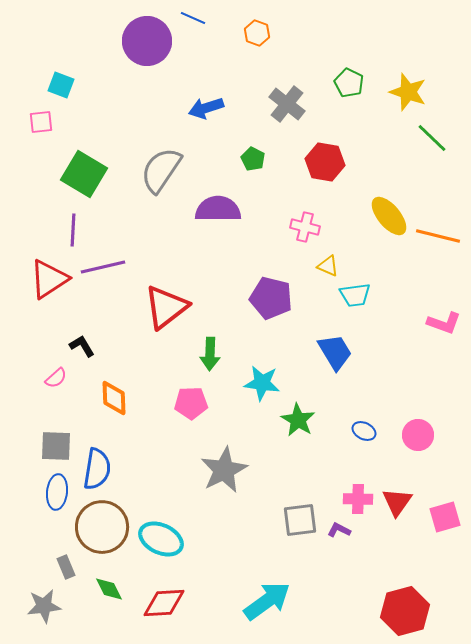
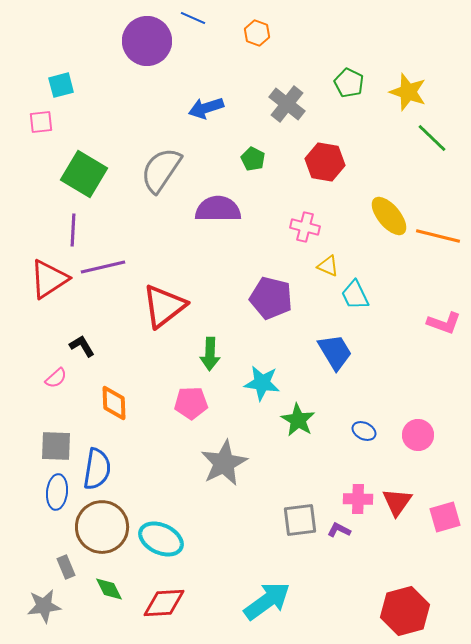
cyan square at (61, 85): rotated 36 degrees counterclockwise
cyan trapezoid at (355, 295): rotated 72 degrees clockwise
red triangle at (166, 307): moved 2 px left, 1 px up
orange diamond at (114, 398): moved 5 px down
gray star at (224, 470): moved 7 px up
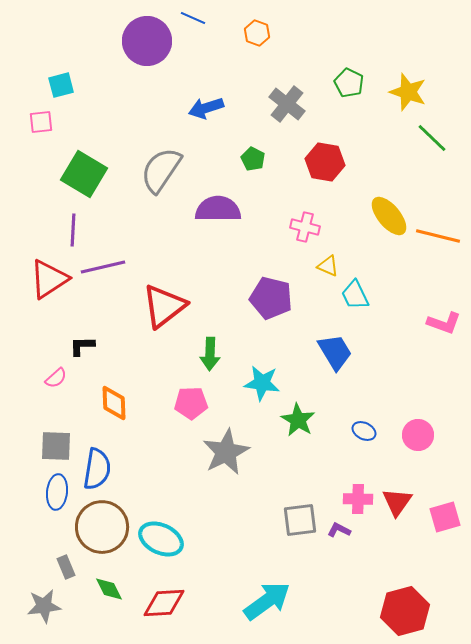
black L-shape at (82, 346): rotated 60 degrees counterclockwise
gray star at (224, 463): moved 2 px right, 11 px up
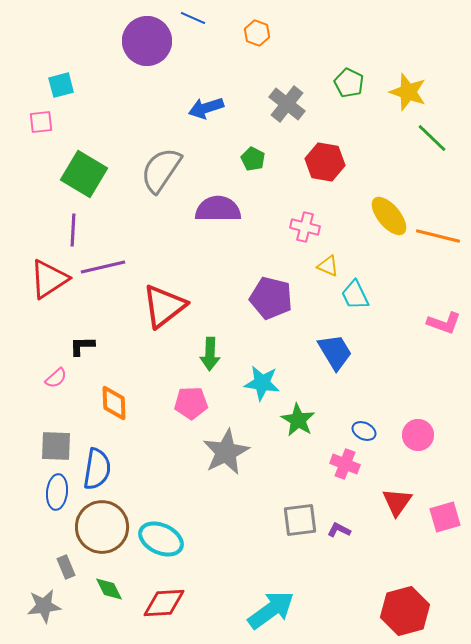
pink cross at (358, 499): moved 13 px left, 35 px up; rotated 20 degrees clockwise
cyan arrow at (267, 601): moved 4 px right, 9 px down
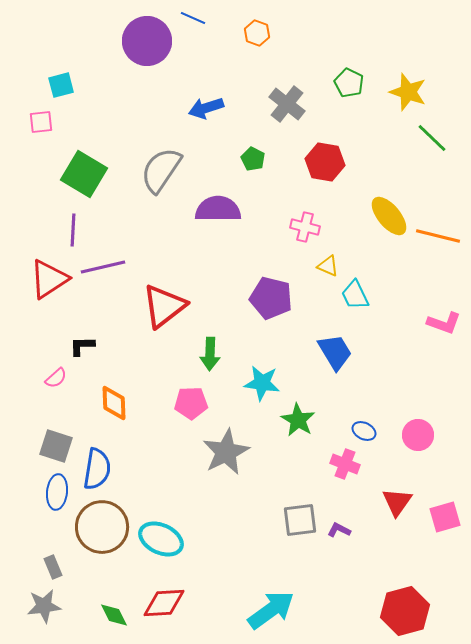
gray square at (56, 446): rotated 16 degrees clockwise
gray rectangle at (66, 567): moved 13 px left
green diamond at (109, 589): moved 5 px right, 26 px down
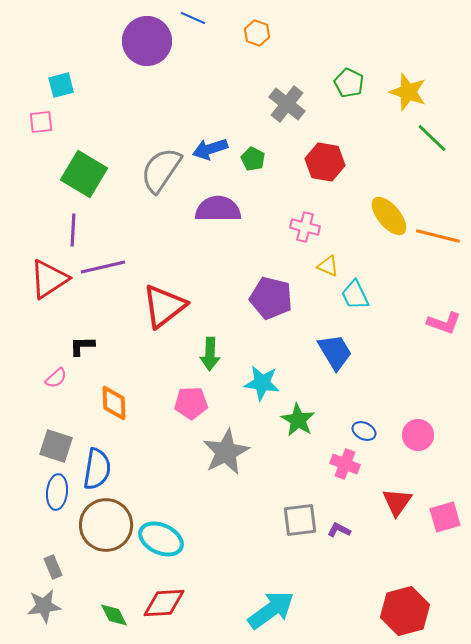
blue arrow at (206, 108): moved 4 px right, 41 px down
brown circle at (102, 527): moved 4 px right, 2 px up
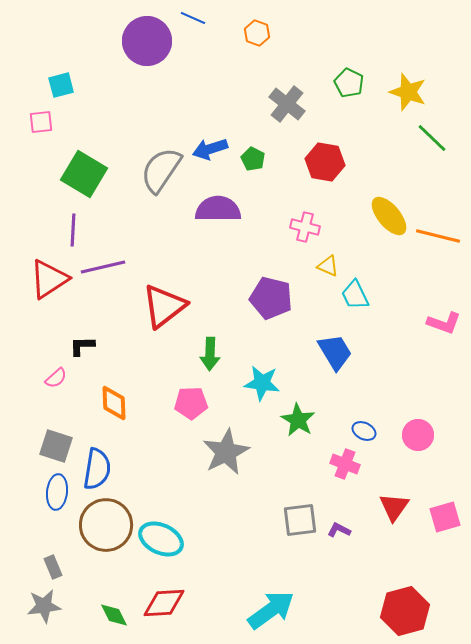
red triangle at (397, 502): moved 3 px left, 5 px down
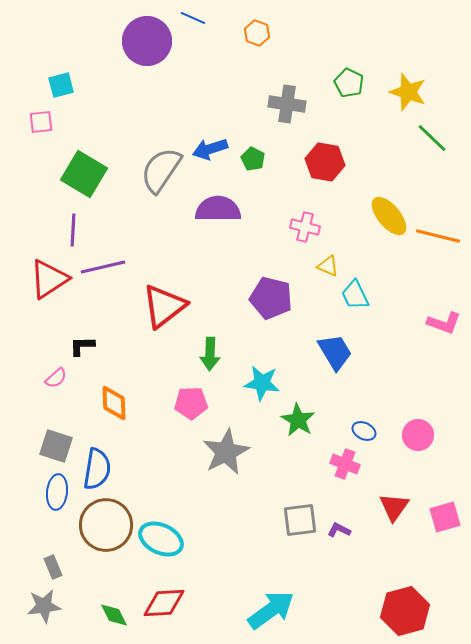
gray cross at (287, 104): rotated 30 degrees counterclockwise
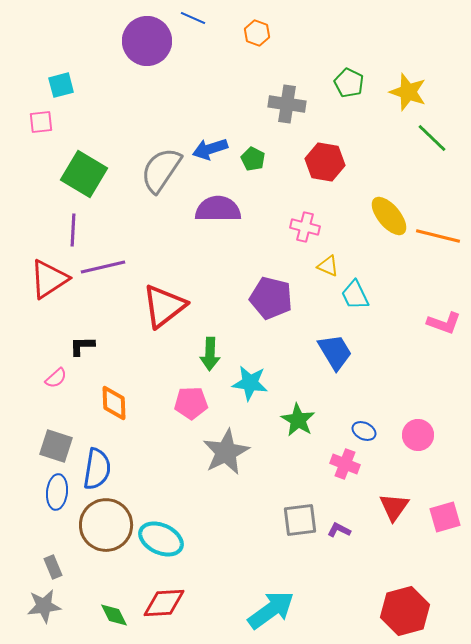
cyan star at (262, 383): moved 12 px left
